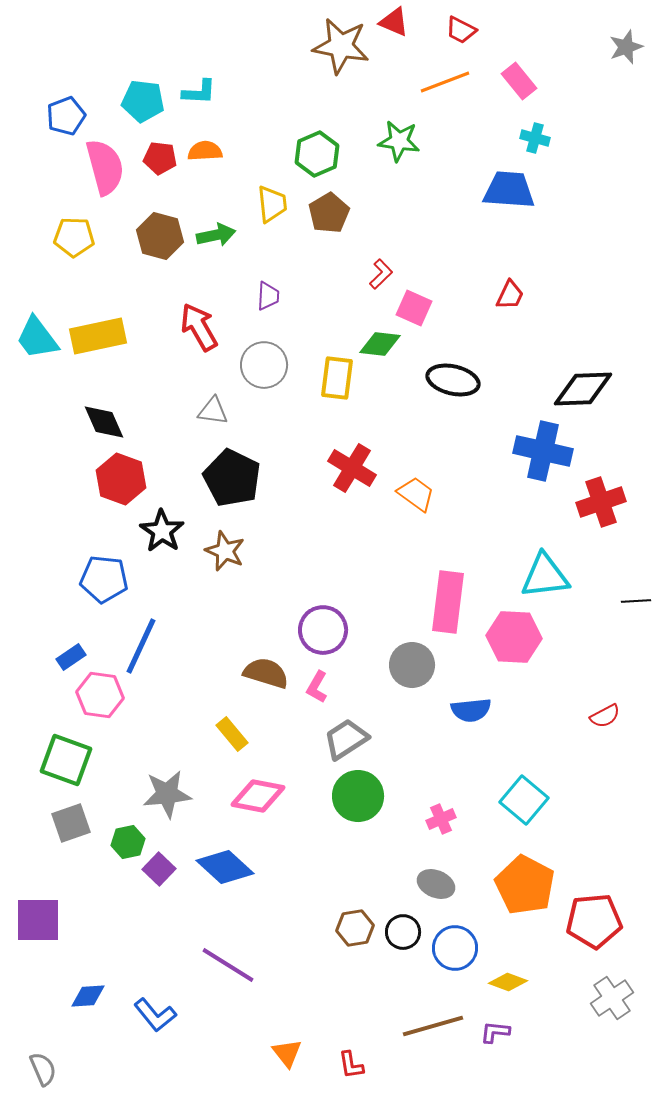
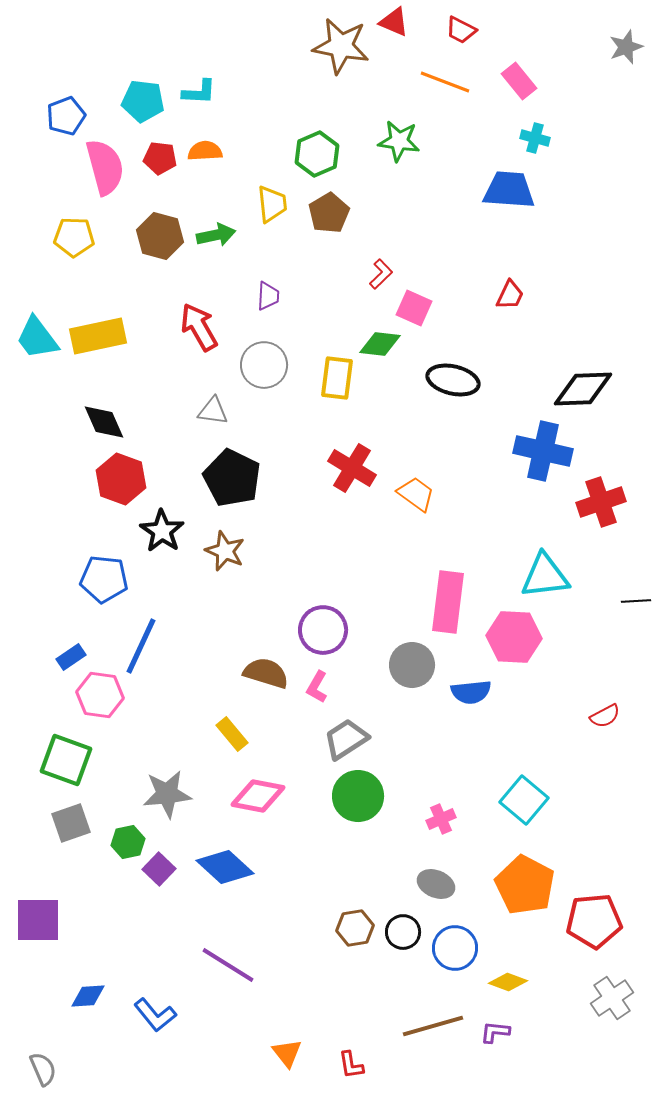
orange line at (445, 82): rotated 42 degrees clockwise
blue semicircle at (471, 710): moved 18 px up
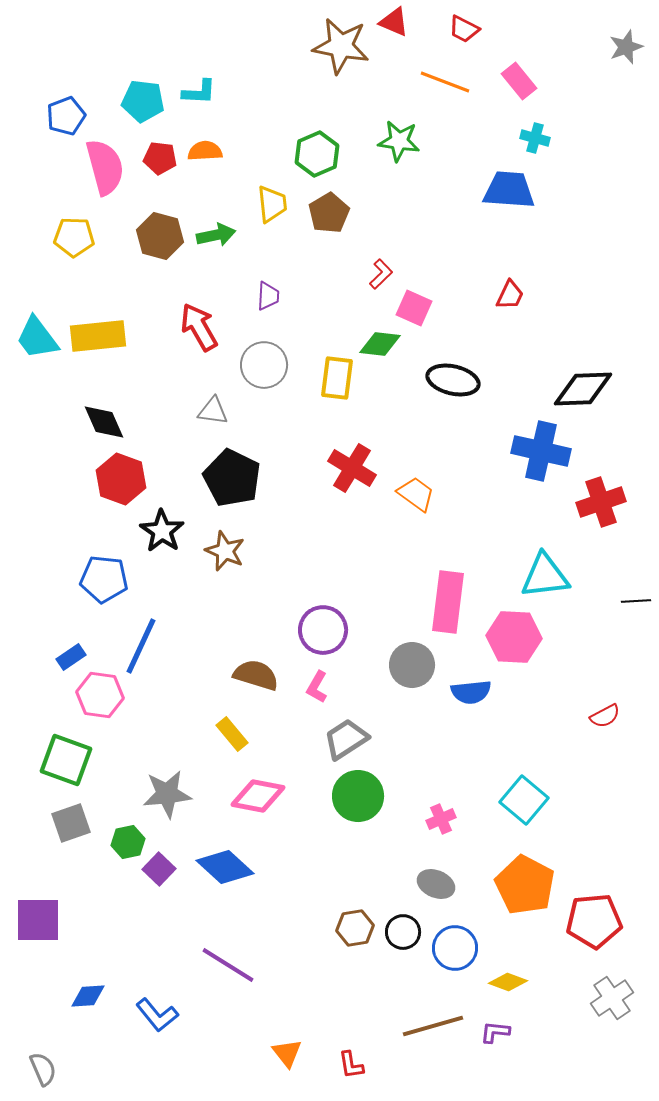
red trapezoid at (461, 30): moved 3 px right, 1 px up
yellow rectangle at (98, 336): rotated 6 degrees clockwise
blue cross at (543, 451): moved 2 px left
brown semicircle at (266, 673): moved 10 px left, 2 px down
blue L-shape at (155, 1015): moved 2 px right
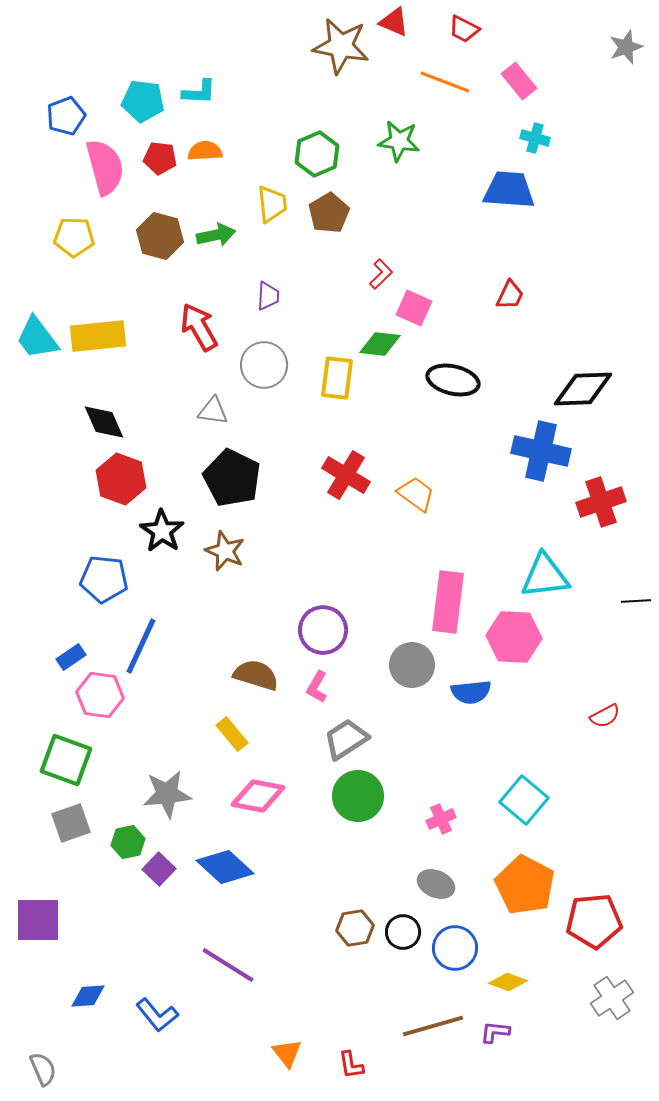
red cross at (352, 468): moved 6 px left, 7 px down
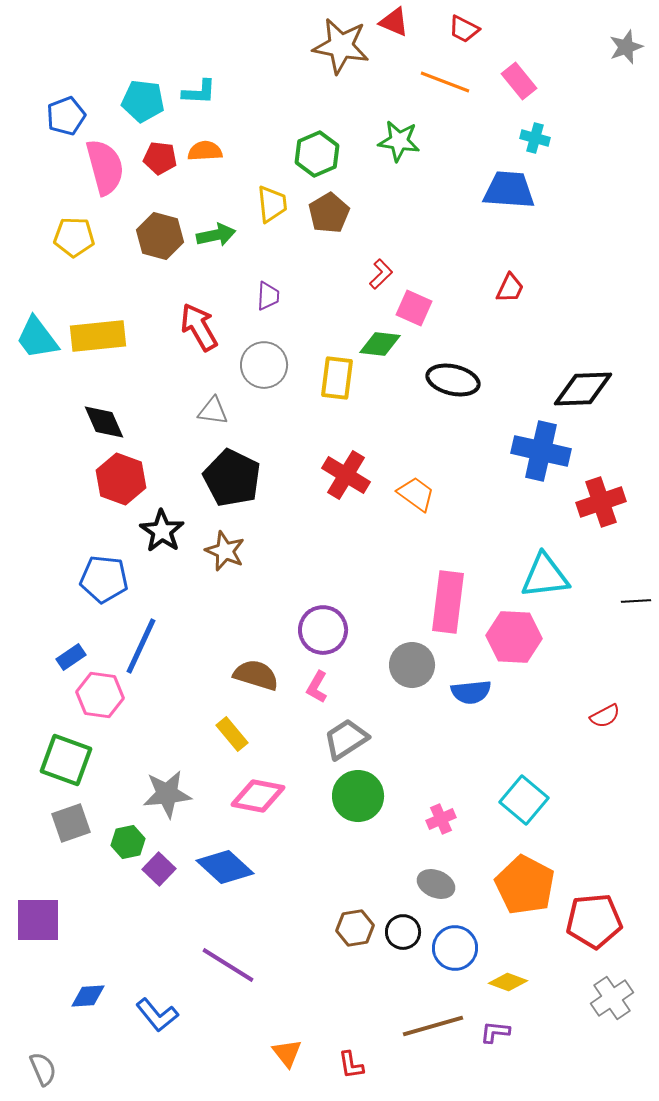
red trapezoid at (510, 295): moved 7 px up
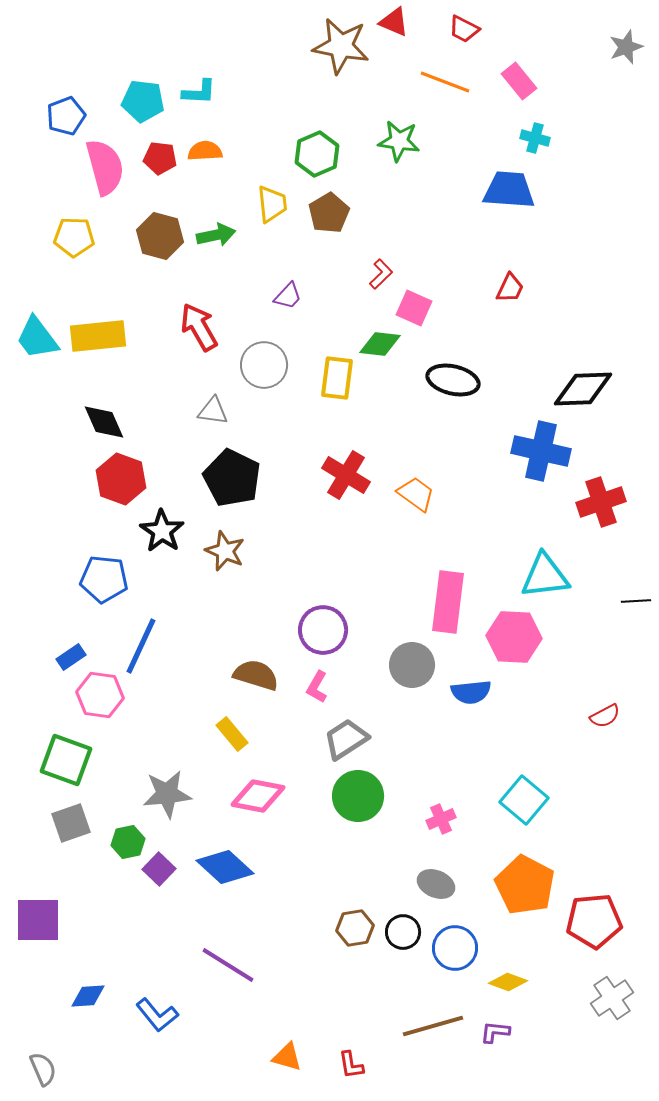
purple trapezoid at (268, 296): moved 20 px right; rotated 40 degrees clockwise
orange triangle at (287, 1053): moved 4 px down; rotated 36 degrees counterclockwise
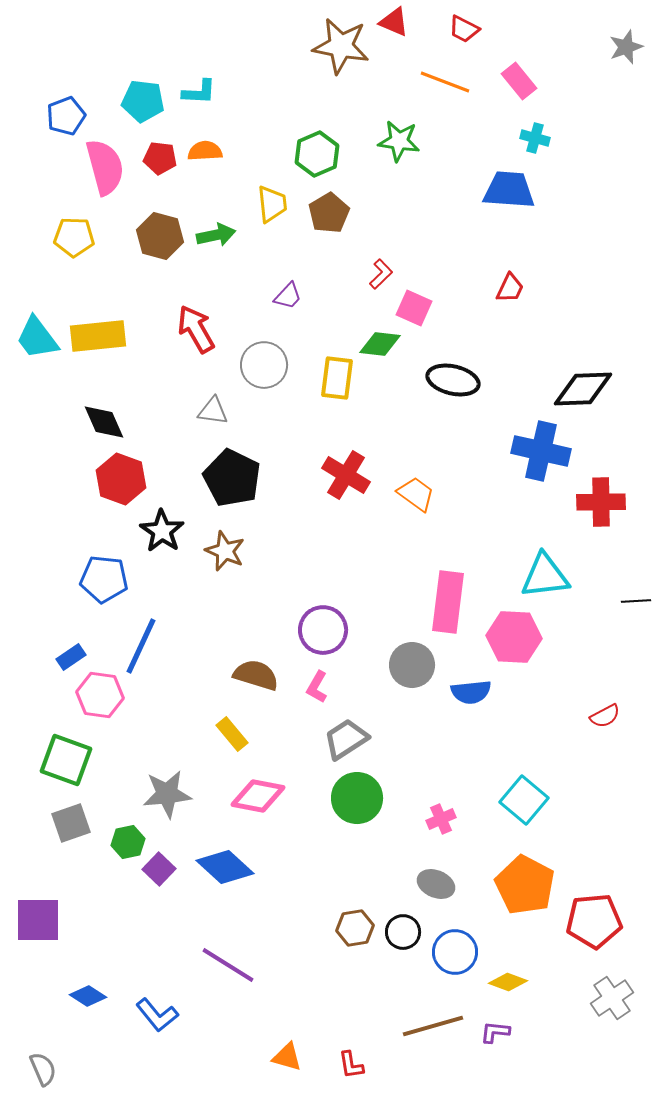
red arrow at (199, 327): moved 3 px left, 2 px down
red cross at (601, 502): rotated 18 degrees clockwise
green circle at (358, 796): moved 1 px left, 2 px down
blue circle at (455, 948): moved 4 px down
blue diamond at (88, 996): rotated 36 degrees clockwise
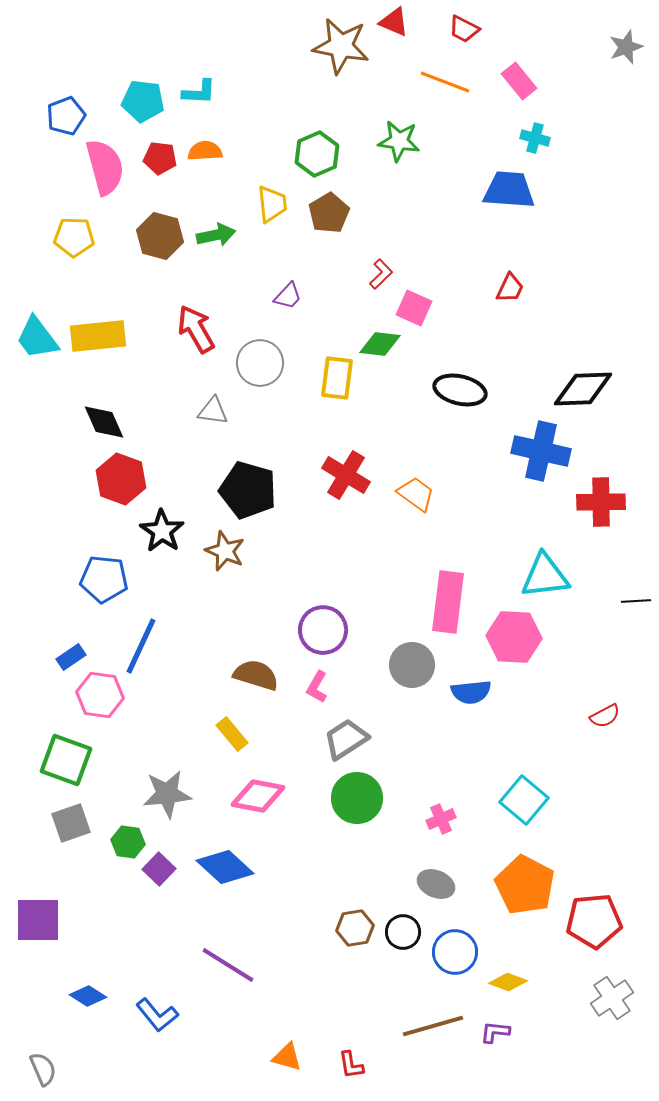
gray circle at (264, 365): moved 4 px left, 2 px up
black ellipse at (453, 380): moved 7 px right, 10 px down
black pentagon at (232, 478): moved 16 px right, 12 px down; rotated 10 degrees counterclockwise
green hexagon at (128, 842): rotated 20 degrees clockwise
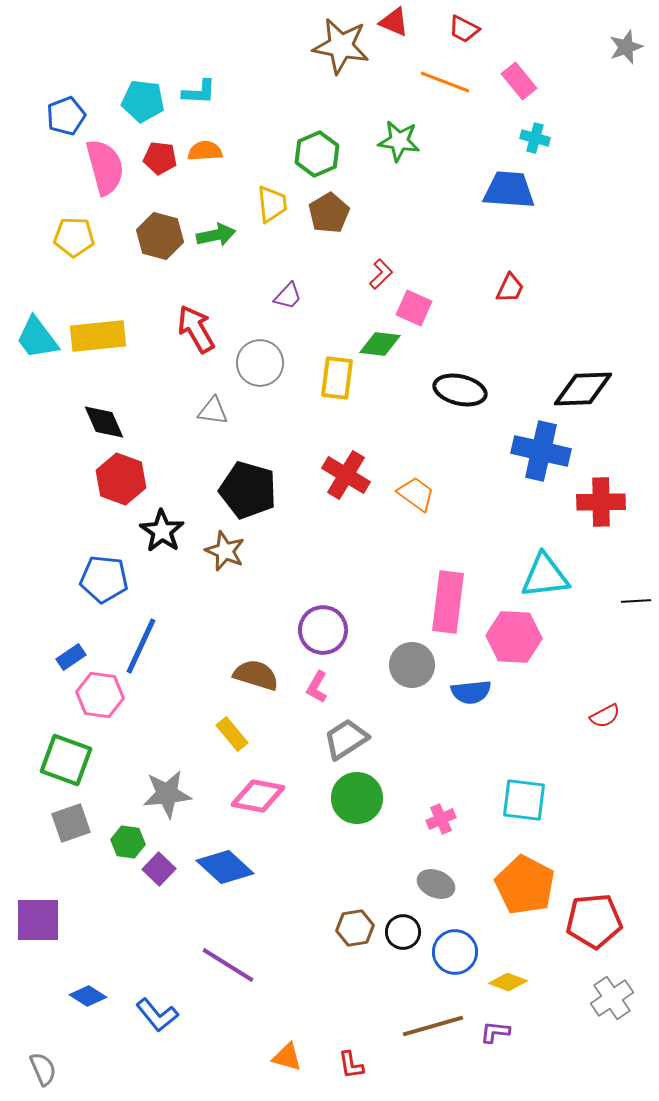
cyan square at (524, 800): rotated 33 degrees counterclockwise
